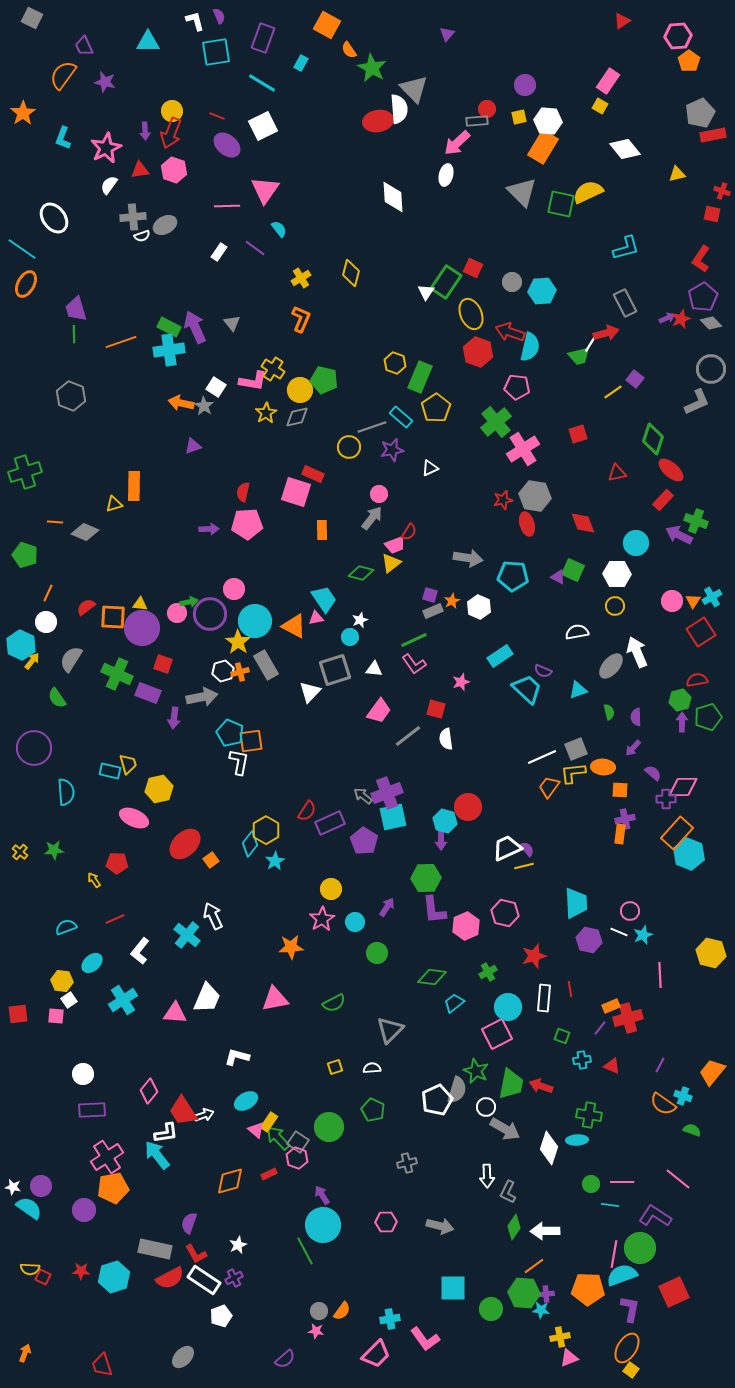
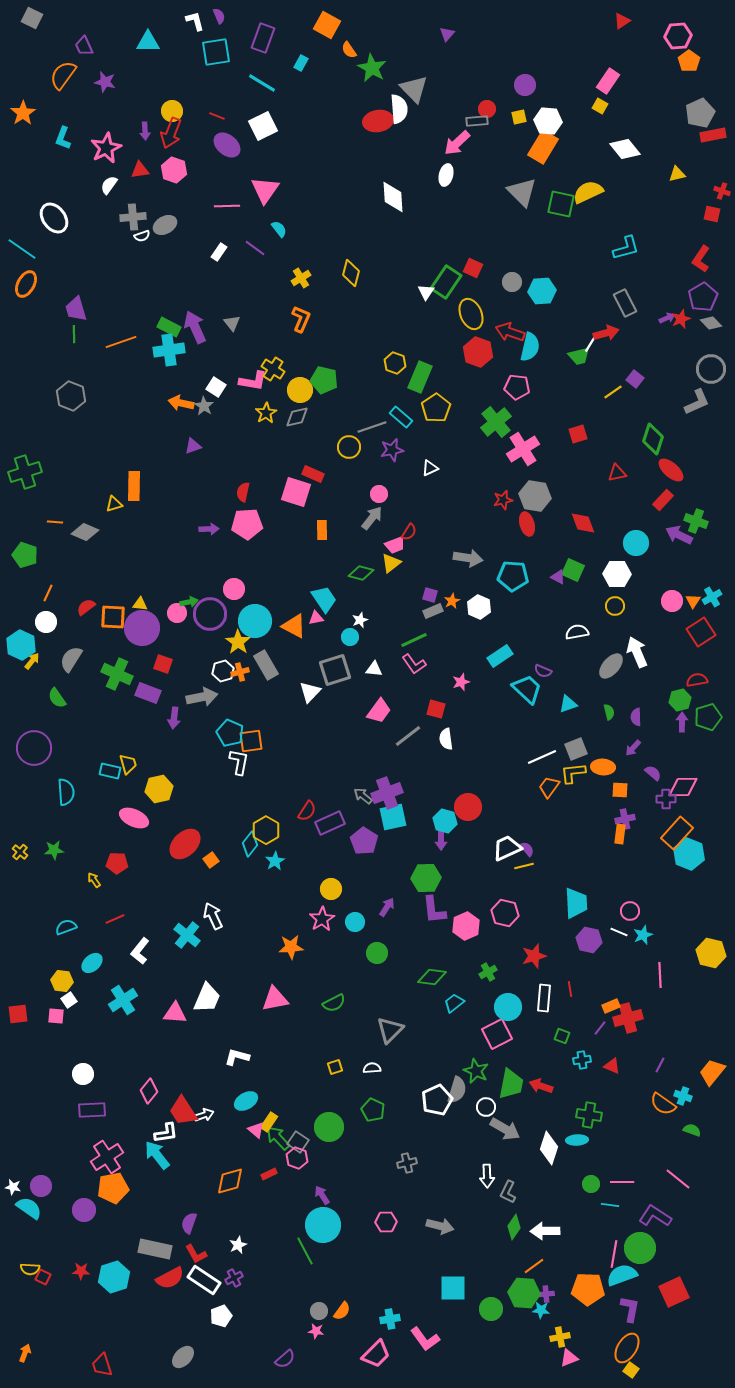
cyan triangle at (578, 690): moved 10 px left, 14 px down
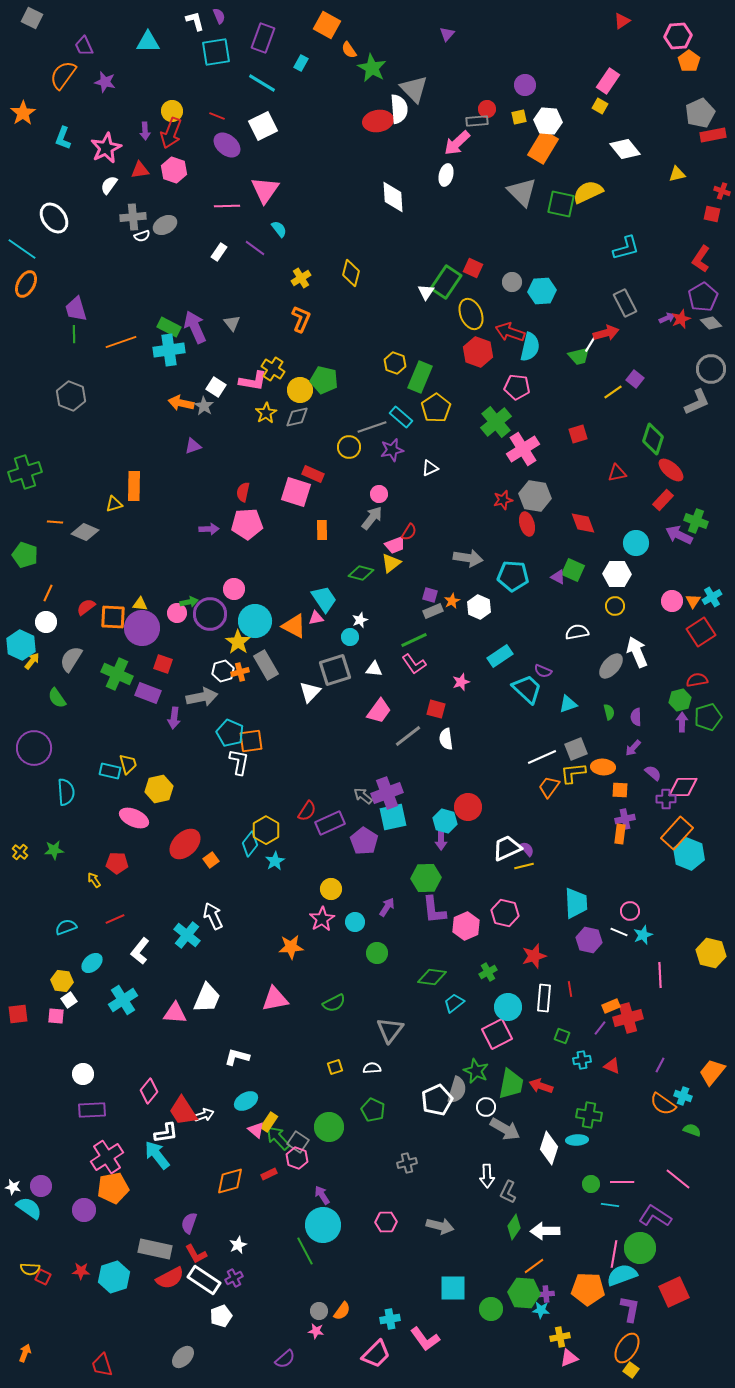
gray triangle at (390, 1030): rotated 8 degrees counterclockwise
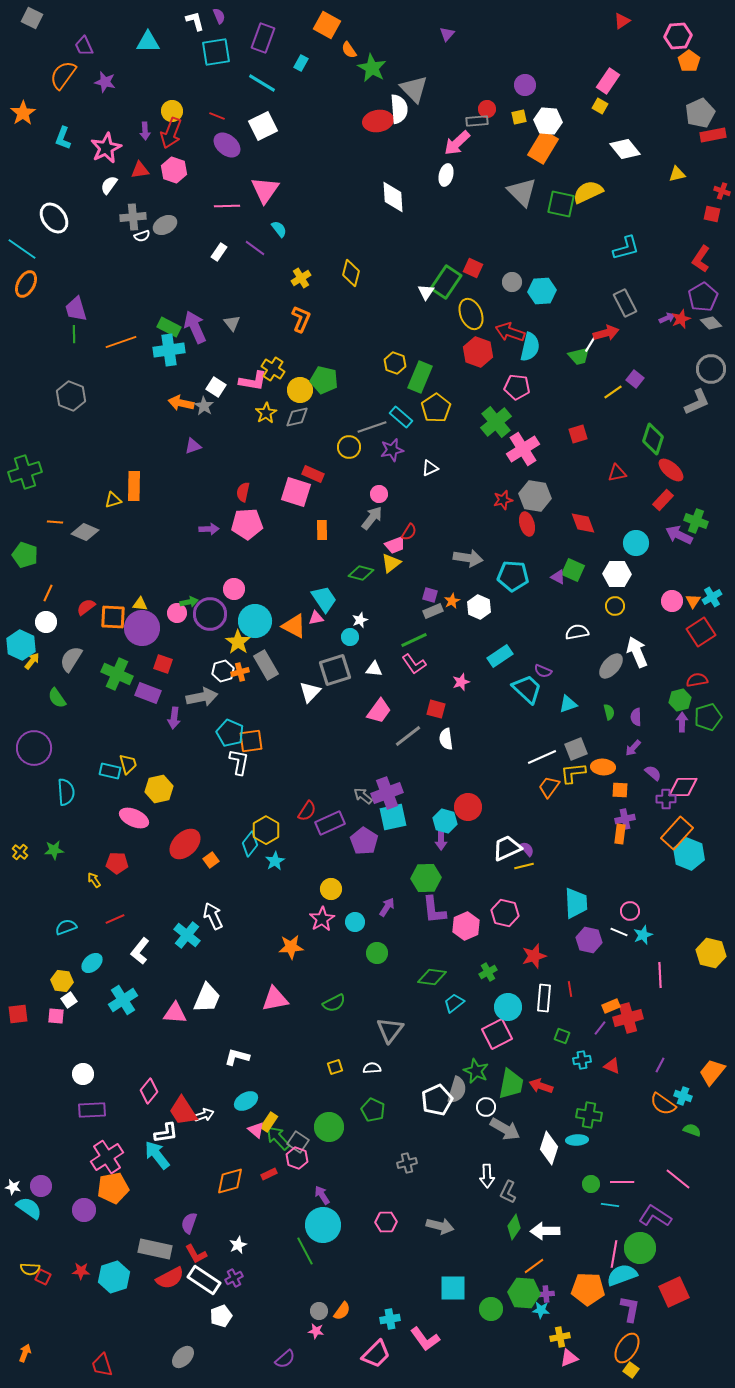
yellow triangle at (114, 504): moved 1 px left, 4 px up
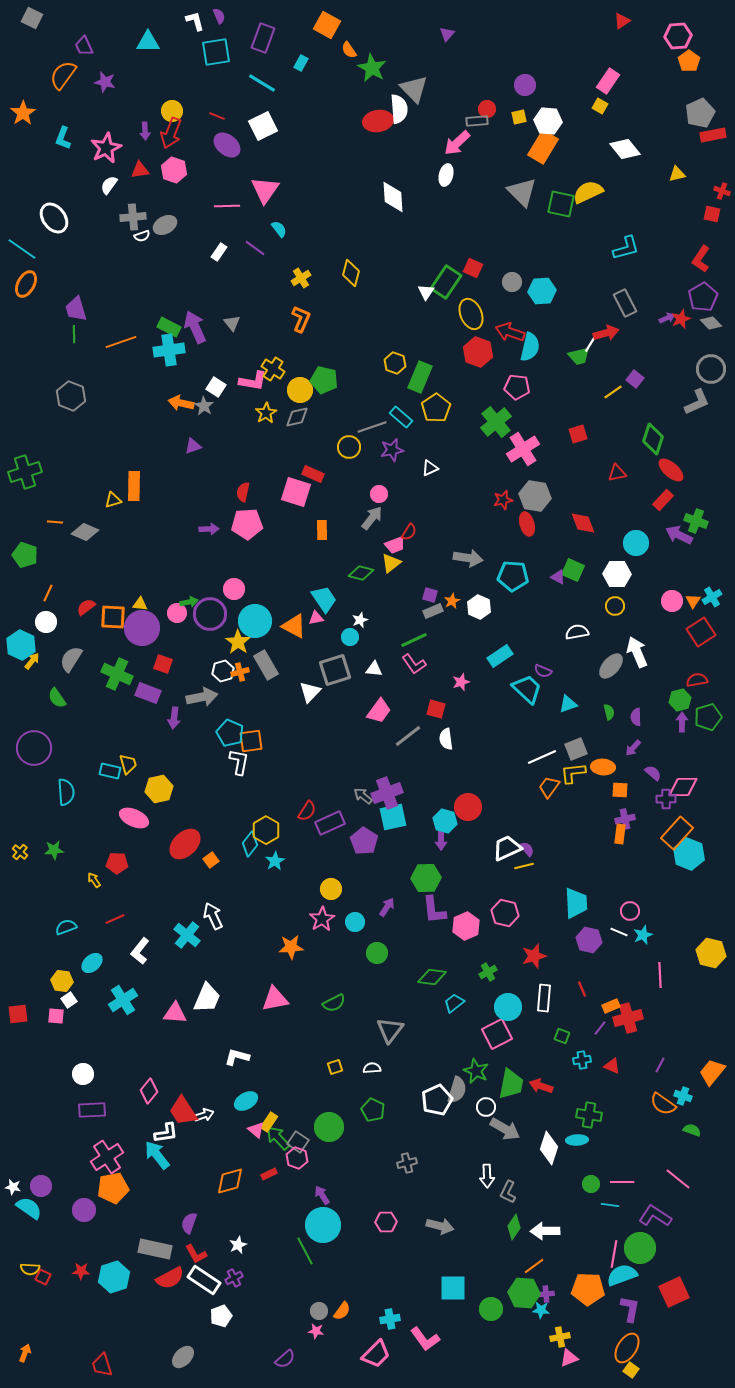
red line at (570, 989): moved 12 px right; rotated 14 degrees counterclockwise
